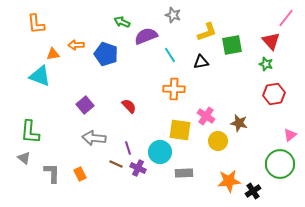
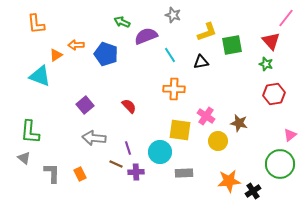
orange triangle: moved 3 px right, 1 px down; rotated 24 degrees counterclockwise
purple cross: moved 2 px left, 4 px down; rotated 28 degrees counterclockwise
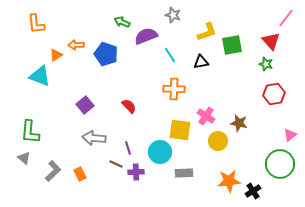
gray L-shape: moved 1 px right, 2 px up; rotated 45 degrees clockwise
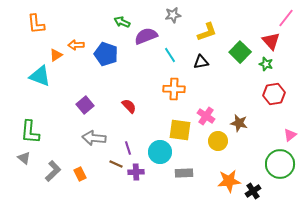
gray star: rotated 28 degrees counterclockwise
green square: moved 8 px right, 7 px down; rotated 35 degrees counterclockwise
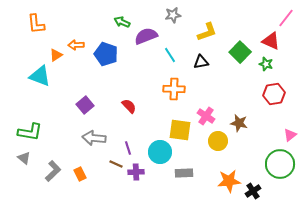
red triangle: rotated 24 degrees counterclockwise
green L-shape: rotated 85 degrees counterclockwise
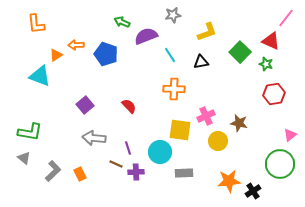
pink cross: rotated 30 degrees clockwise
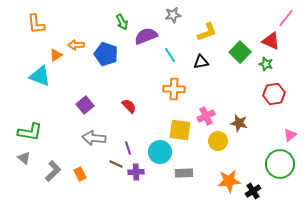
green arrow: rotated 140 degrees counterclockwise
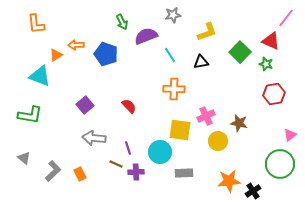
green L-shape: moved 17 px up
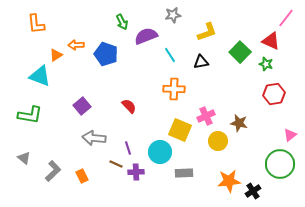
purple square: moved 3 px left, 1 px down
yellow square: rotated 15 degrees clockwise
orange rectangle: moved 2 px right, 2 px down
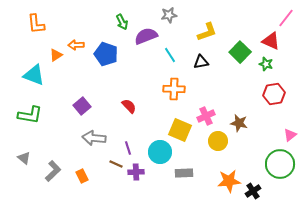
gray star: moved 4 px left
cyan triangle: moved 6 px left, 1 px up
